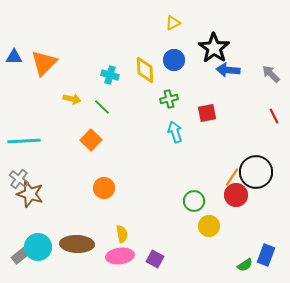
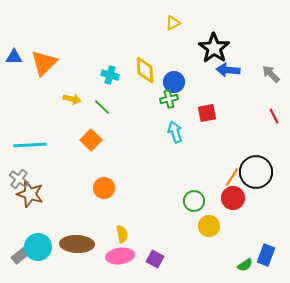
blue circle: moved 22 px down
cyan line: moved 6 px right, 4 px down
red circle: moved 3 px left, 3 px down
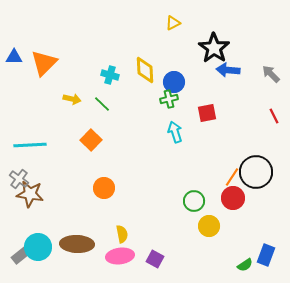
green line: moved 3 px up
brown star: rotated 8 degrees counterclockwise
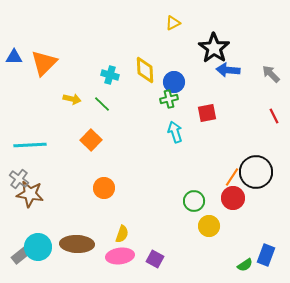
yellow semicircle: rotated 30 degrees clockwise
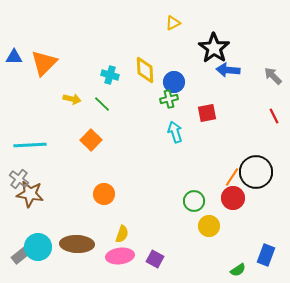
gray arrow: moved 2 px right, 2 px down
orange circle: moved 6 px down
green semicircle: moved 7 px left, 5 px down
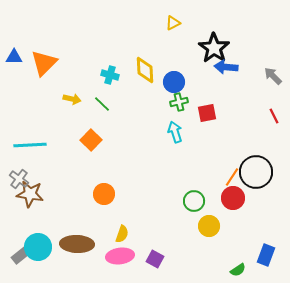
blue arrow: moved 2 px left, 3 px up
green cross: moved 10 px right, 3 px down
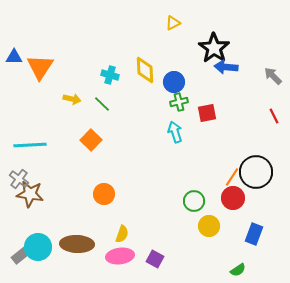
orange triangle: moved 4 px left, 4 px down; rotated 12 degrees counterclockwise
blue rectangle: moved 12 px left, 21 px up
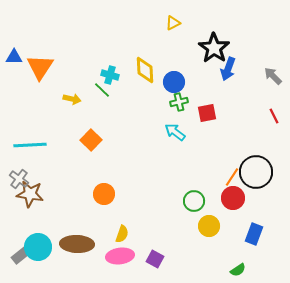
blue arrow: moved 2 px right, 2 px down; rotated 75 degrees counterclockwise
green line: moved 14 px up
cyan arrow: rotated 35 degrees counterclockwise
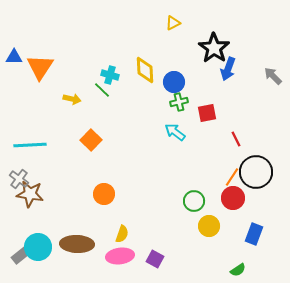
red line: moved 38 px left, 23 px down
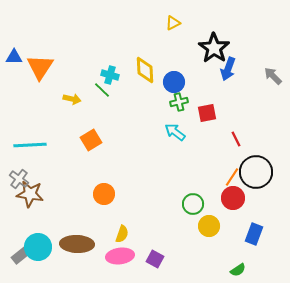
orange square: rotated 15 degrees clockwise
green circle: moved 1 px left, 3 px down
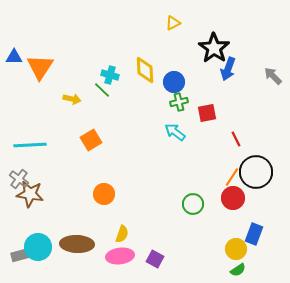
yellow circle: moved 27 px right, 23 px down
gray rectangle: rotated 24 degrees clockwise
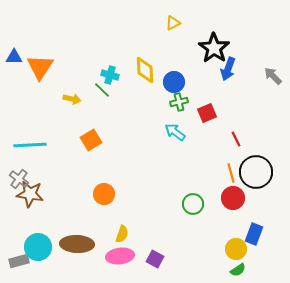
red square: rotated 12 degrees counterclockwise
orange line: moved 1 px left, 4 px up; rotated 48 degrees counterclockwise
gray rectangle: moved 2 px left, 6 px down
